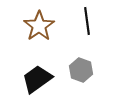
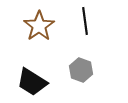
black line: moved 2 px left
black trapezoid: moved 5 px left, 3 px down; rotated 112 degrees counterclockwise
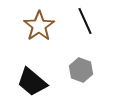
black line: rotated 16 degrees counterclockwise
black trapezoid: rotated 8 degrees clockwise
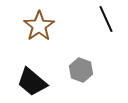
black line: moved 21 px right, 2 px up
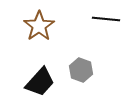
black line: rotated 60 degrees counterclockwise
black trapezoid: moved 8 px right; rotated 88 degrees counterclockwise
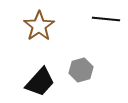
gray hexagon: rotated 25 degrees clockwise
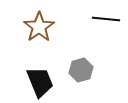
brown star: moved 1 px down
black trapezoid: rotated 64 degrees counterclockwise
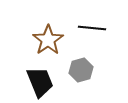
black line: moved 14 px left, 9 px down
brown star: moved 9 px right, 13 px down
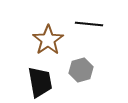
black line: moved 3 px left, 4 px up
black trapezoid: rotated 12 degrees clockwise
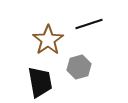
black line: rotated 24 degrees counterclockwise
gray hexagon: moved 2 px left, 3 px up
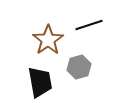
black line: moved 1 px down
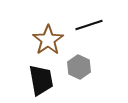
gray hexagon: rotated 20 degrees counterclockwise
black trapezoid: moved 1 px right, 2 px up
